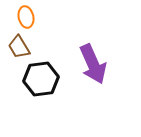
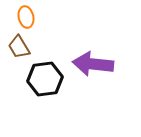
purple arrow: rotated 120 degrees clockwise
black hexagon: moved 4 px right
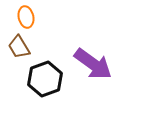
purple arrow: rotated 150 degrees counterclockwise
black hexagon: rotated 12 degrees counterclockwise
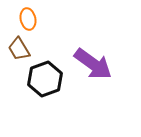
orange ellipse: moved 2 px right, 2 px down
brown trapezoid: moved 2 px down
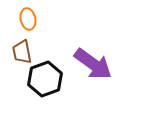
brown trapezoid: moved 3 px right, 3 px down; rotated 20 degrees clockwise
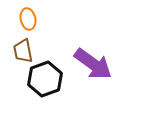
brown trapezoid: moved 1 px right, 1 px up
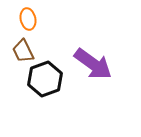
brown trapezoid: rotated 15 degrees counterclockwise
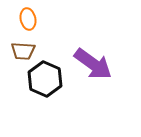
brown trapezoid: rotated 60 degrees counterclockwise
black hexagon: rotated 16 degrees counterclockwise
